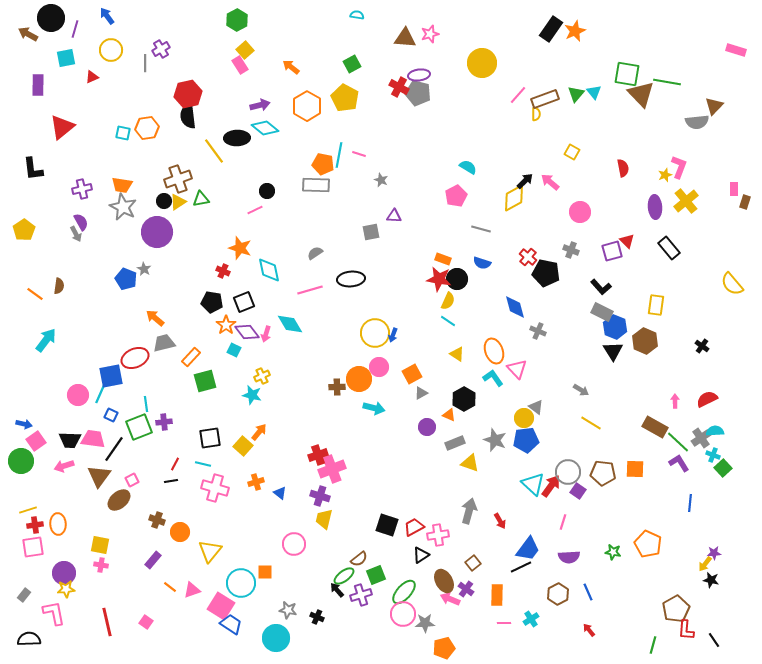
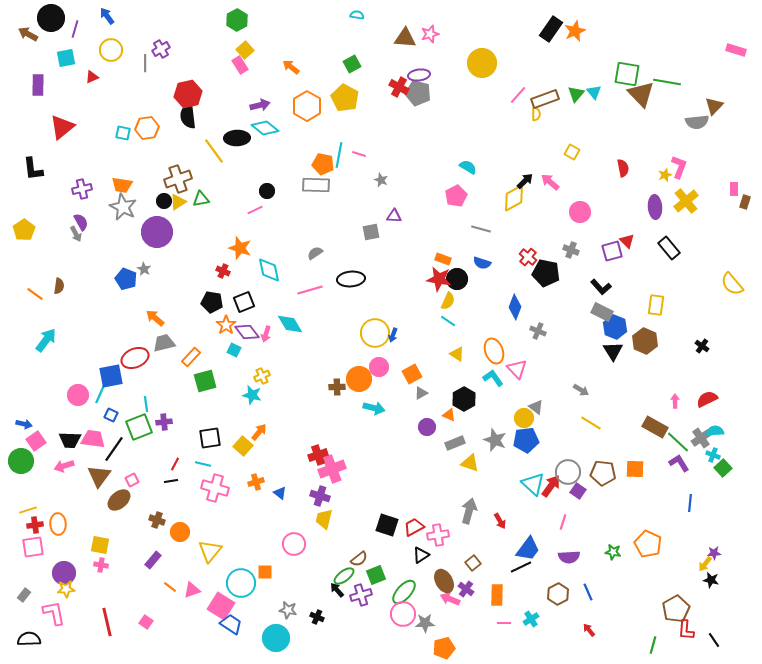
blue diamond at (515, 307): rotated 35 degrees clockwise
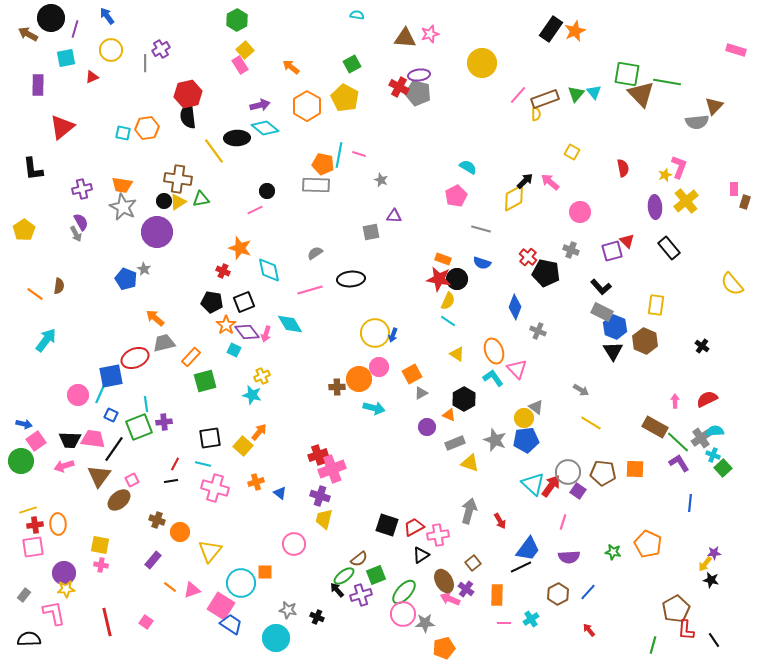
brown cross at (178, 179): rotated 28 degrees clockwise
blue line at (588, 592): rotated 66 degrees clockwise
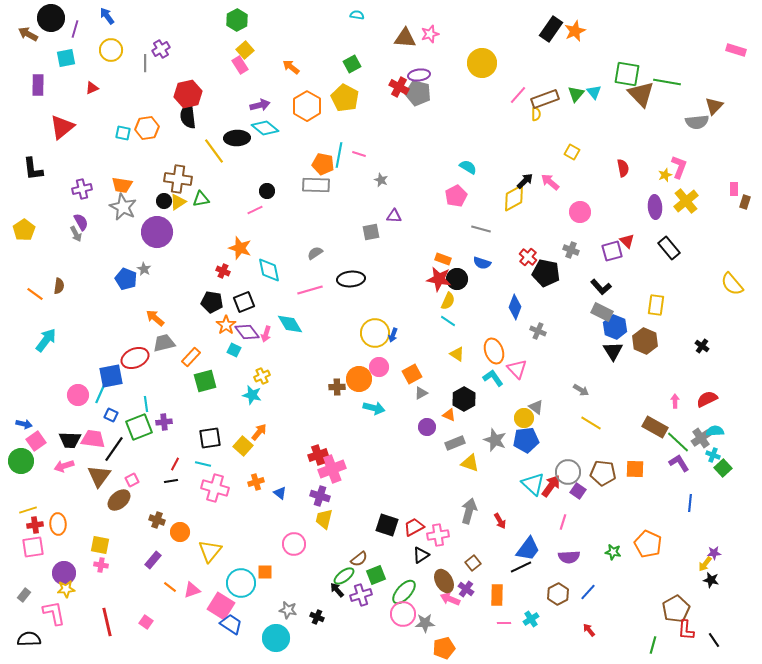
red triangle at (92, 77): moved 11 px down
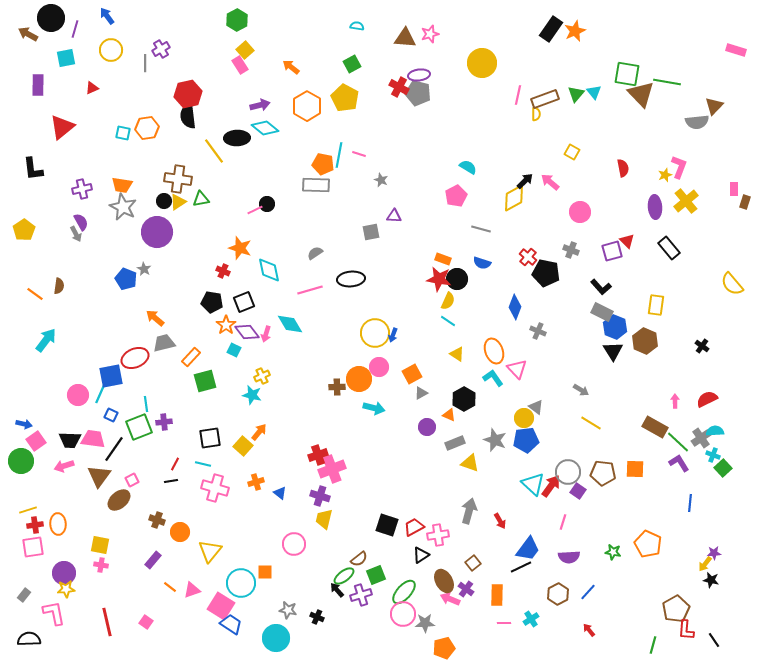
cyan semicircle at (357, 15): moved 11 px down
pink line at (518, 95): rotated 30 degrees counterclockwise
black circle at (267, 191): moved 13 px down
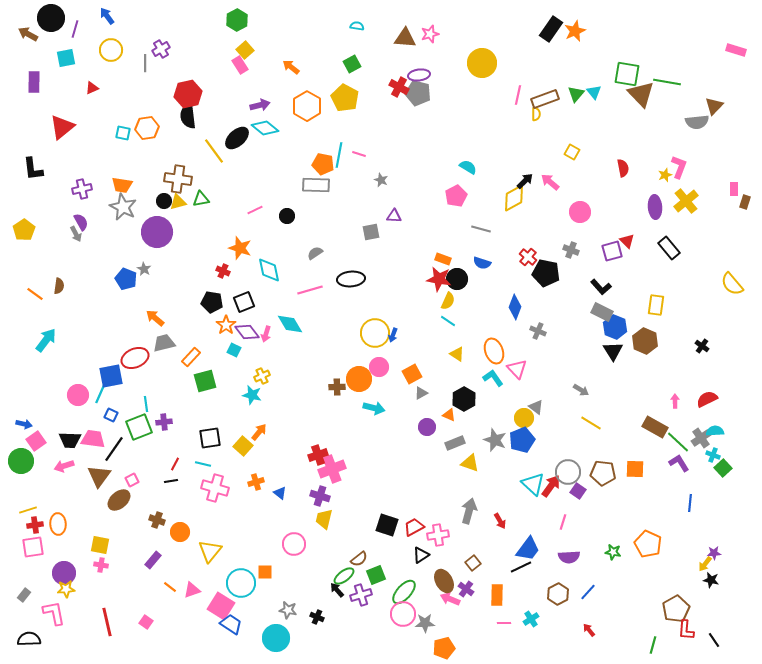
purple rectangle at (38, 85): moved 4 px left, 3 px up
black ellipse at (237, 138): rotated 40 degrees counterclockwise
yellow triangle at (178, 202): rotated 18 degrees clockwise
black circle at (267, 204): moved 20 px right, 12 px down
blue pentagon at (526, 440): moved 4 px left; rotated 15 degrees counterclockwise
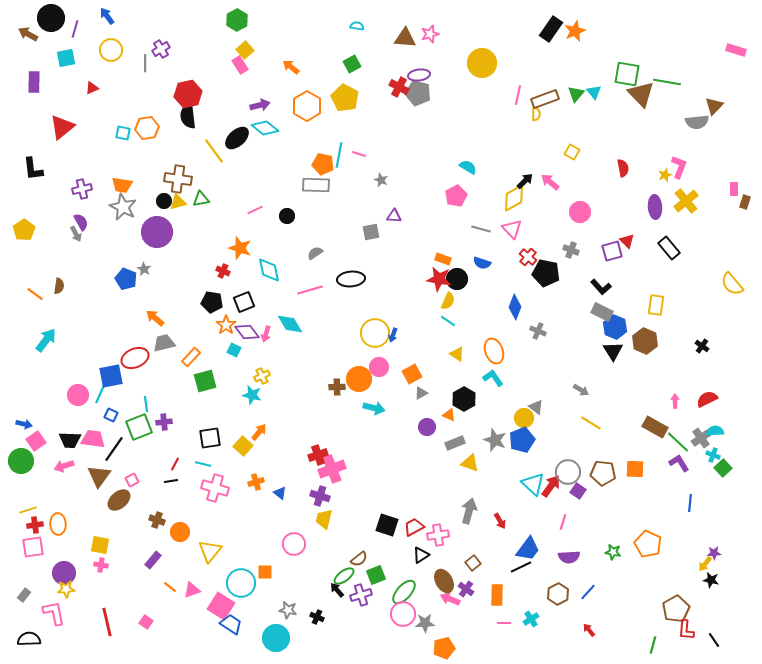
pink triangle at (517, 369): moved 5 px left, 140 px up
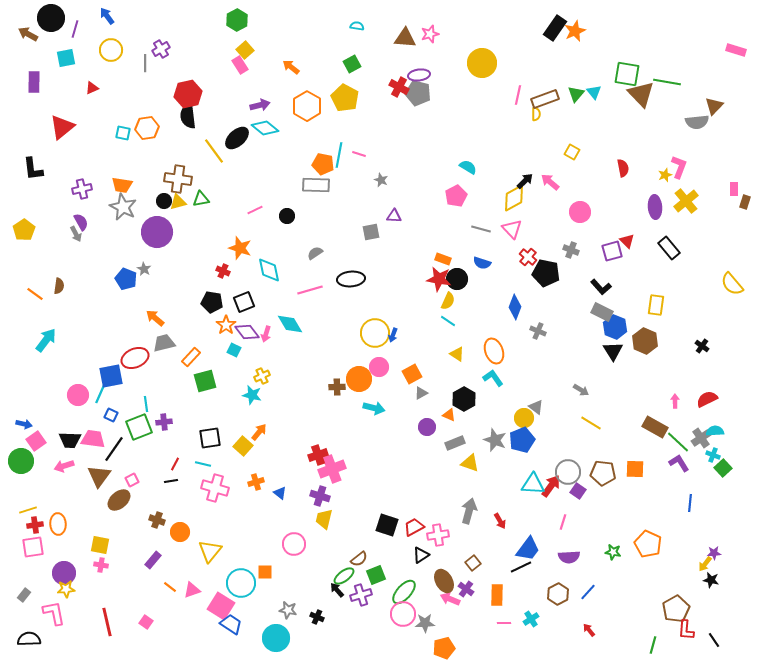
black rectangle at (551, 29): moved 4 px right, 1 px up
cyan triangle at (533, 484): rotated 40 degrees counterclockwise
